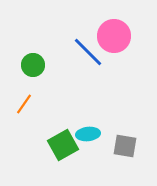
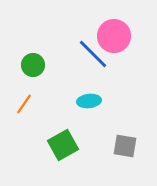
blue line: moved 5 px right, 2 px down
cyan ellipse: moved 1 px right, 33 px up
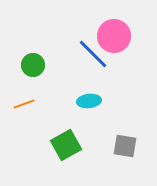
orange line: rotated 35 degrees clockwise
green square: moved 3 px right
